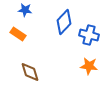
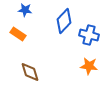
blue diamond: moved 1 px up
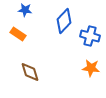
blue cross: moved 1 px right, 1 px down
orange star: moved 2 px right, 2 px down
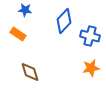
orange star: rotated 18 degrees counterclockwise
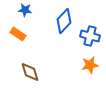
orange star: moved 1 px left, 3 px up
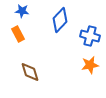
blue star: moved 3 px left, 1 px down
blue diamond: moved 4 px left, 1 px up
orange rectangle: rotated 28 degrees clockwise
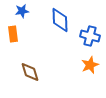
blue star: rotated 16 degrees counterclockwise
blue diamond: rotated 45 degrees counterclockwise
orange rectangle: moved 5 px left; rotated 21 degrees clockwise
orange star: rotated 12 degrees counterclockwise
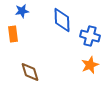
blue diamond: moved 2 px right
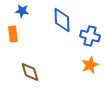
blue star: rotated 16 degrees clockwise
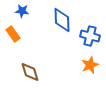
orange rectangle: rotated 28 degrees counterclockwise
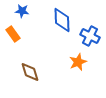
blue cross: rotated 12 degrees clockwise
orange star: moved 12 px left, 3 px up
